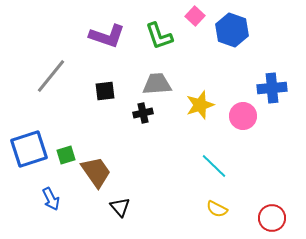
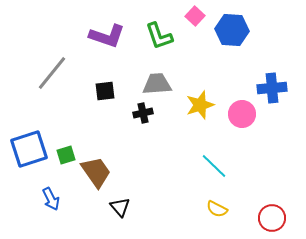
blue hexagon: rotated 16 degrees counterclockwise
gray line: moved 1 px right, 3 px up
pink circle: moved 1 px left, 2 px up
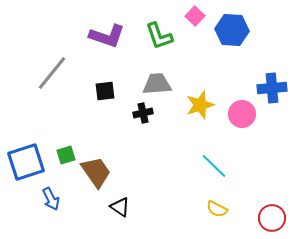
blue square: moved 3 px left, 13 px down
black triangle: rotated 15 degrees counterclockwise
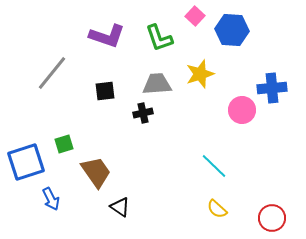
green L-shape: moved 2 px down
yellow star: moved 31 px up
pink circle: moved 4 px up
green square: moved 2 px left, 11 px up
yellow semicircle: rotated 15 degrees clockwise
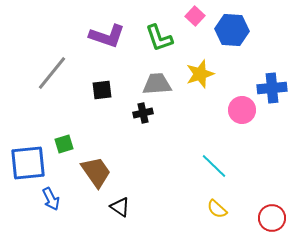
black square: moved 3 px left, 1 px up
blue square: moved 2 px right, 1 px down; rotated 12 degrees clockwise
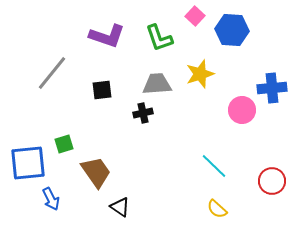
red circle: moved 37 px up
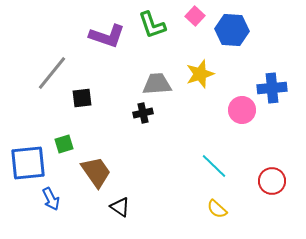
green L-shape: moved 7 px left, 13 px up
black square: moved 20 px left, 8 px down
